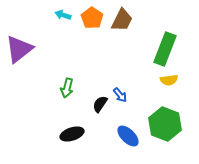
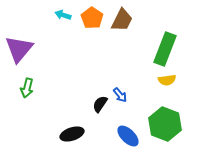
purple triangle: rotated 12 degrees counterclockwise
yellow semicircle: moved 2 px left
green arrow: moved 40 px left
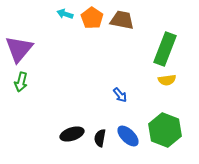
cyan arrow: moved 2 px right, 1 px up
brown trapezoid: rotated 105 degrees counterclockwise
green arrow: moved 6 px left, 6 px up
black semicircle: moved 34 px down; rotated 24 degrees counterclockwise
green hexagon: moved 6 px down
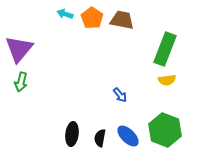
black ellipse: rotated 65 degrees counterclockwise
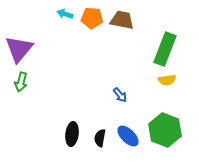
orange pentagon: rotated 30 degrees counterclockwise
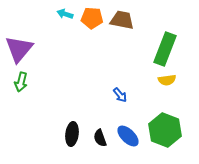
black semicircle: rotated 30 degrees counterclockwise
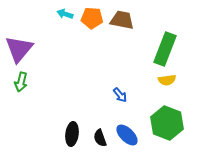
green hexagon: moved 2 px right, 7 px up
blue ellipse: moved 1 px left, 1 px up
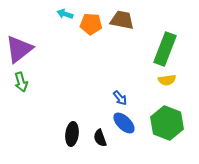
orange pentagon: moved 1 px left, 6 px down
purple triangle: rotated 12 degrees clockwise
green arrow: rotated 30 degrees counterclockwise
blue arrow: moved 3 px down
blue ellipse: moved 3 px left, 12 px up
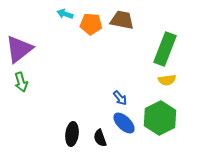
green hexagon: moved 7 px left, 5 px up; rotated 12 degrees clockwise
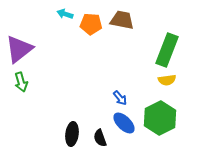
green rectangle: moved 2 px right, 1 px down
